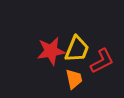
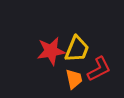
red L-shape: moved 3 px left, 8 px down
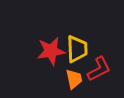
yellow trapezoid: rotated 24 degrees counterclockwise
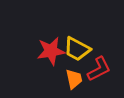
yellow trapezoid: rotated 120 degrees clockwise
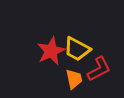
red star: rotated 16 degrees counterclockwise
